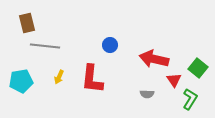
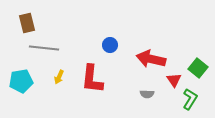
gray line: moved 1 px left, 2 px down
red arrow: moved 3 px left
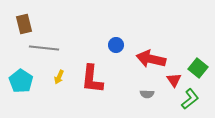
brown rectangle: moved 3 px left, 1 px down
blue circle: moved 6 px right
cyan pentagon: rotated 30 degrees counterclockwise
green L-shape: rotated 20 degrees clockwise
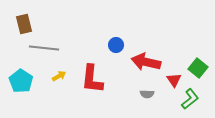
red arrow: moved 5 px left, 3 px down
yellow arrow: moved 1 px up; rotated 144 degrees counterclockwise
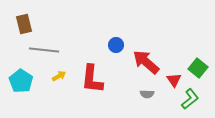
gray line: moved 2 px down
red arrow: rotated 28 degrees clockwise
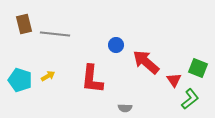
gray line: moved 11 px right, 16 px up
green square: rotated 18 degrees counterclockwise
yellow arrow: moved 11 px left
cyan pentagon: moved 1 px left, 1 px up; rotated 15 degrees counterclockwise
gray semicircle: moved 22 px left, 14 px down
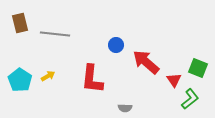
brown rectangle: moved 4 px left, 1 px up
cyan pentagon: rotated 15 degrees clockwise
